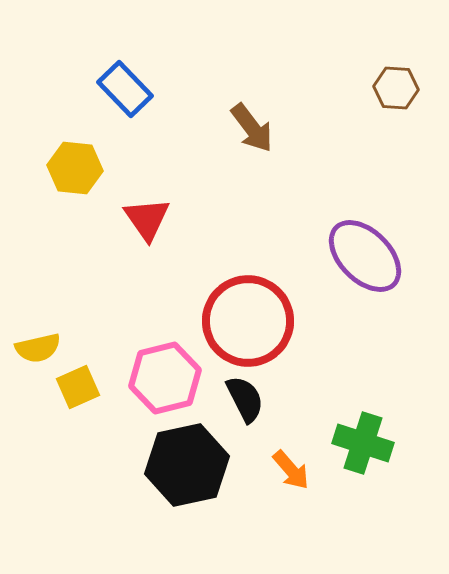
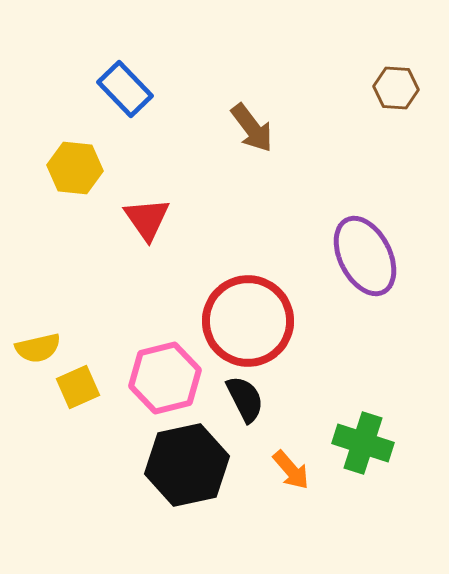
purple ellipse: rotated 18 degrees clockwise
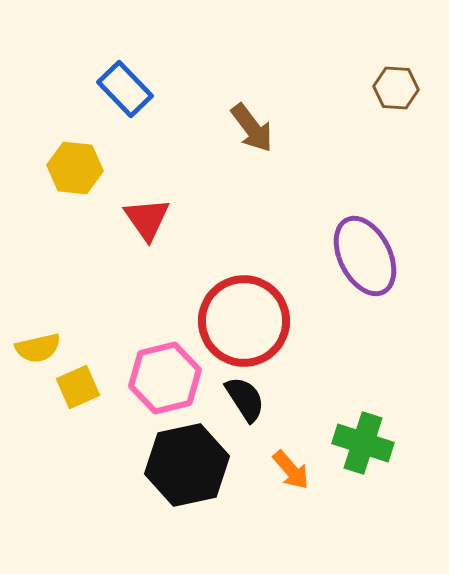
red circle: moved 4 px left
black semicircle: rotated 6 degrees counterclockwise
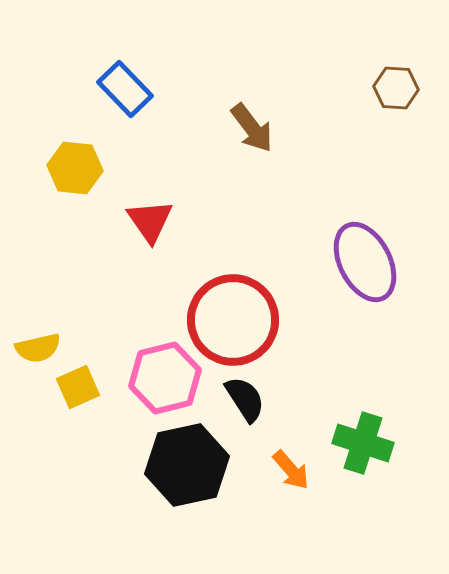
red triangle: moved 3 px right, 2 px down
purple ellipse: moved 6 px down
red circle: moved 11 px left, 1 px up
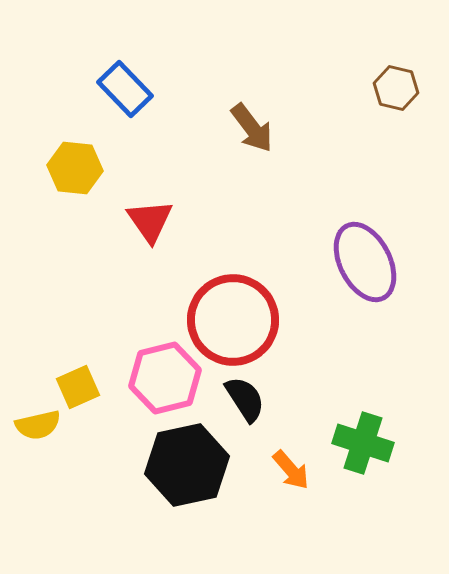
brown hexagon: rotated 9 degrees clockwise
yellow semicircle: moved 77 px down
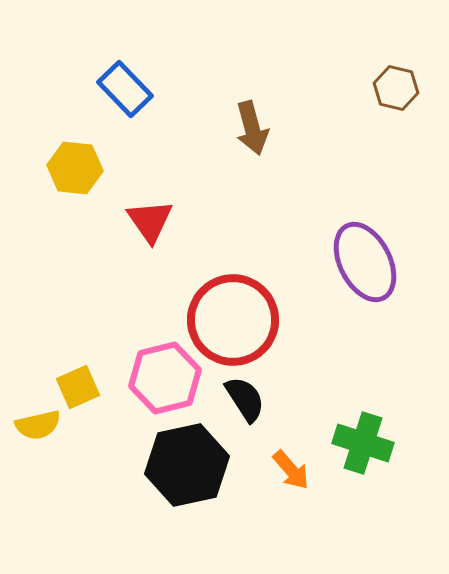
brown arrow: rotated 22 degrees clockwise
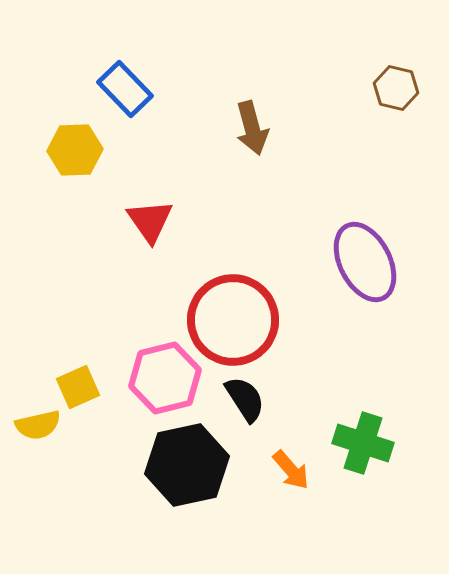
yellow hexagon: moved 18 px up; rotated 8 degrees counterclockwise
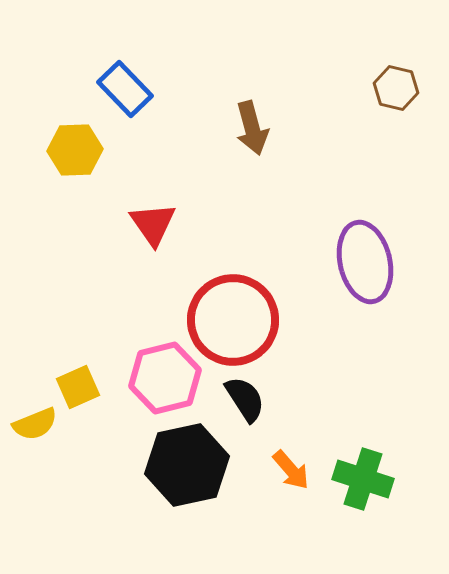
red triangle: moved 3 px right, 3 px down
purple ellipse: rotated 14 degrees clockwise
yellow semicircle: moved 3 px left, 1 px up; rotated 9 degrees counterclockwise
green cross: moved 36 px down
